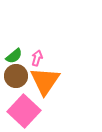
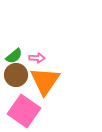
pink arrow: rotated 77 degrees clockwise
brown circle: moved 1 px up
pink square: rotated 8 degrees counterclockwise
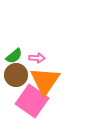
pink square: moved 8 px right, 10 px up
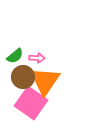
green semicircle: moved 1 px right
brown circle: moved 7 px right, 2 px down
pink square: moved 1 px left, 2 px down
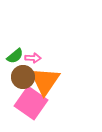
pink arrow: moved 4 px left
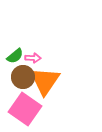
pink square: moved 6 px left, 6 px down
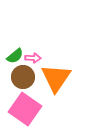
orange triangle: moved 11 px right, 3 px up
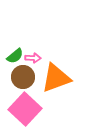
orange triangle: rotated 36 degrees clockwise
pink square: rotated 8 degrees clockwise
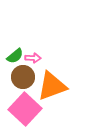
orange triangle: moved 4 px left, 8 px down
